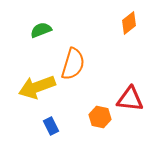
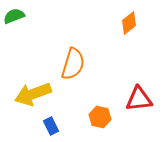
green semicircle: moved 27 px left, 14 px up
yellow arrow: moved 4 px left, 7 px down
red triangle: moved 9 px right; rotated 12 degrees counterclockwise
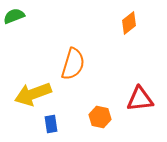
red triangle: moved 1 px right
blue rectangle: moved 2 px up; rotated 18 degrees clockwise
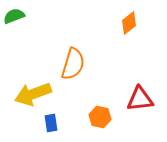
blue rectangle: moved 1 px up
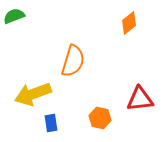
orange semicircle: moved 3 px up
orange hexagon: moved 1 px down
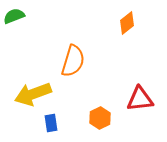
orange diamond: moved 2 px left
orange hexagon: rotated 20 degrees clockwise
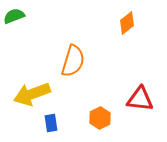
yellow arrow: moved 1 px left
red triangle: rotated 12 degrees clockwise
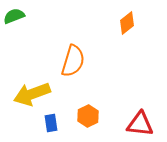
red triangle: moved 25 px down
orange hexagon: moved 12 px left, 2 px up
